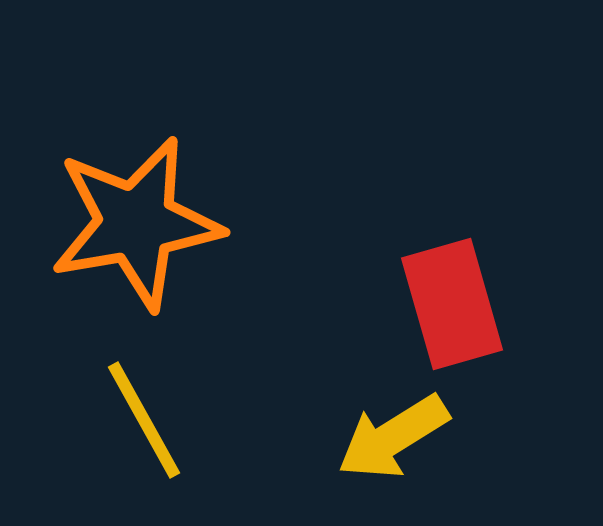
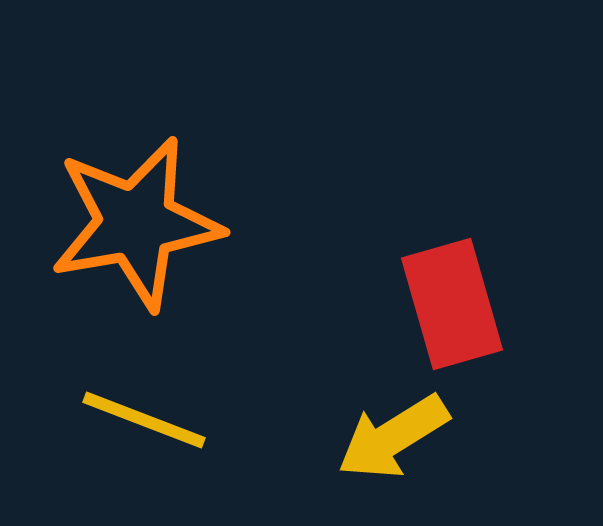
yellow line: rotated 40 degrees counterclockwise
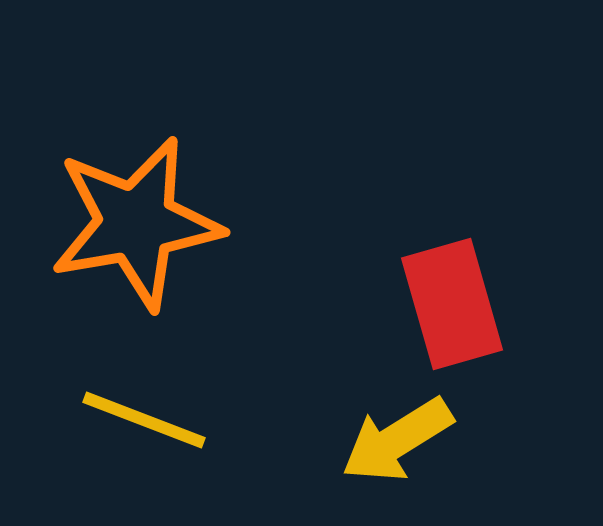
yellow arrow: moved 4 px right, 3 px down
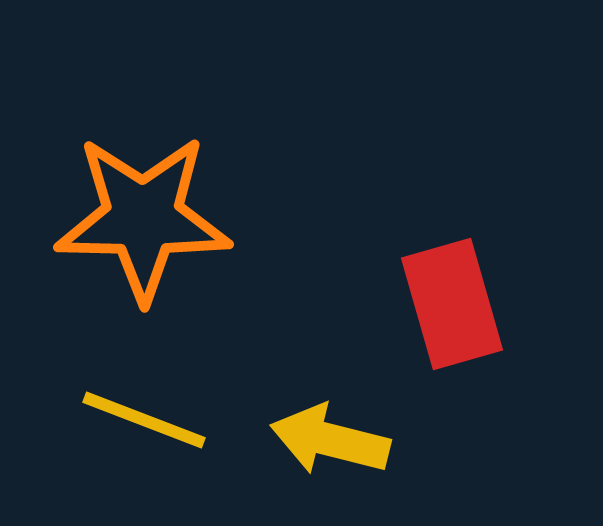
orange star: moved 7 px right, 5 px up; rotated 11 degrees clockwise
yellow arrow: moved 67 px left; rotated 46 degrees clockwise
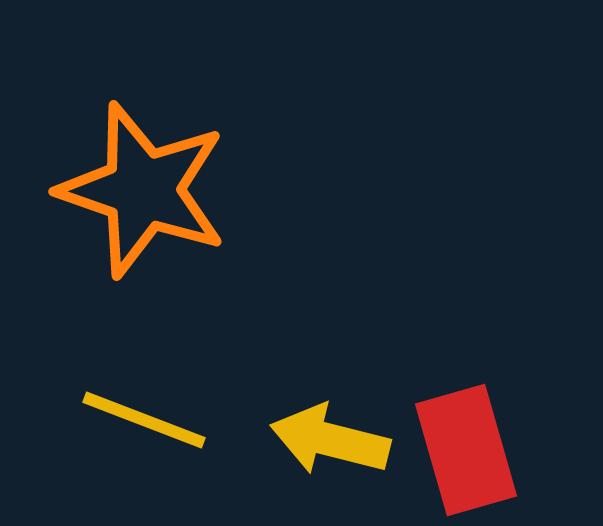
orange star: moved 28 px up; rotated 18 degrees clockwise
red rectangle: moved 14 px right, 146 px down
